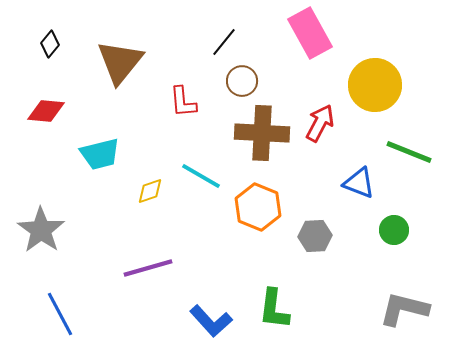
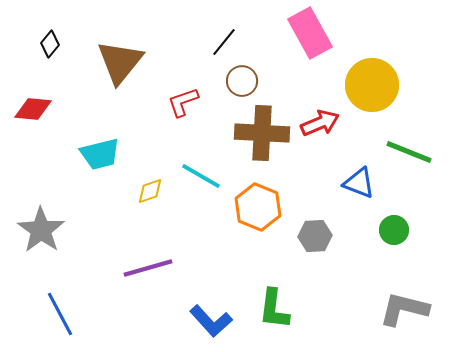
yellow circle: moved 3 px left
red L-shape: rotated 76 degrees clockwise
red diamond: moved 13 px left, 2 px up
red arrow: rotated 39 degrees clockwise
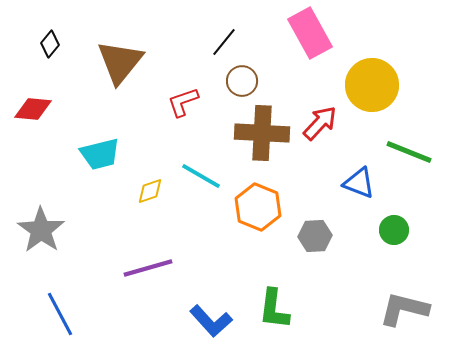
red arrow: rotated 24 degrees counterclockwise
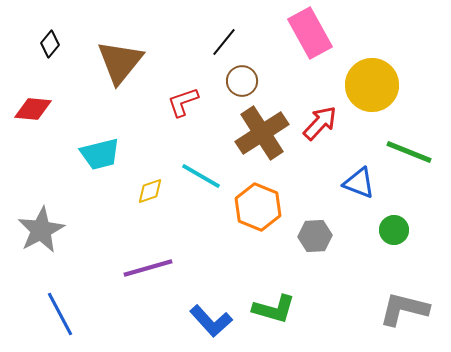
brown cross: rotated 36 degrees counterclockwise
gray star: rotated 9 degrees clockwise
green L-shape: rotated 81 degrees counterclockwise
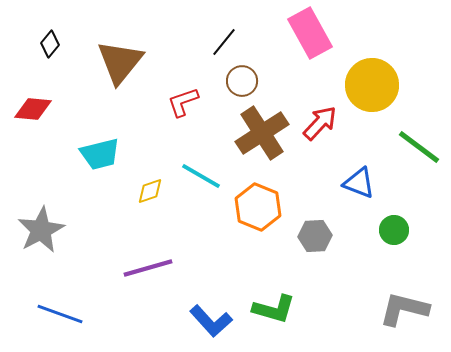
green line: moved 10 px right, 5 px up; rotated 15 degrees clockwise
blue line: rotated 42 degrees counterclockwise
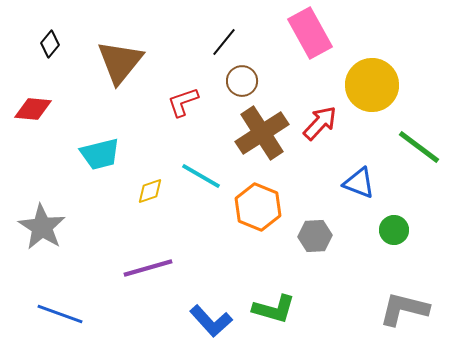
gray star: moved 1 px right, 3 px up; rotated 12 degrees counterclockwise
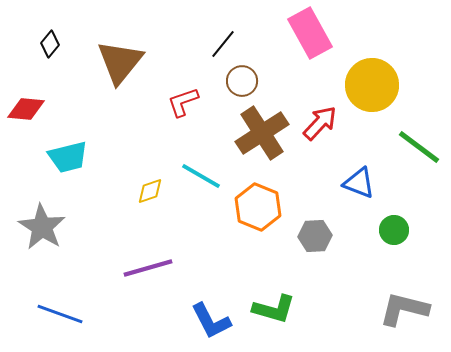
black line: moved 1 px left, 2 px down
red diamond: moved 7 px left
cyan trapezoid: moved 32 px left, 3 px down
blue L-shape: rotated 15 degrees clockwise
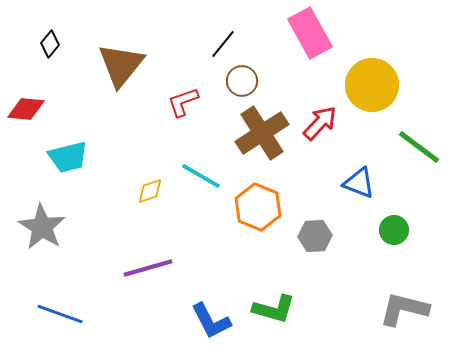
brown triangle: moved 1 px right, 3 px down
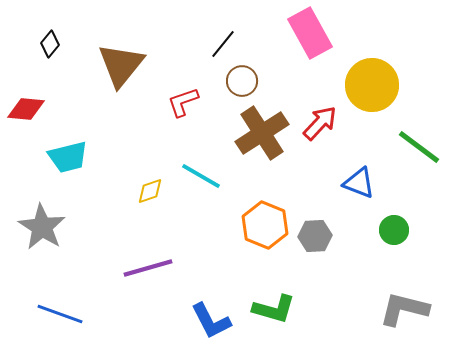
orange hexagon: moved 7 px right, 18 px down
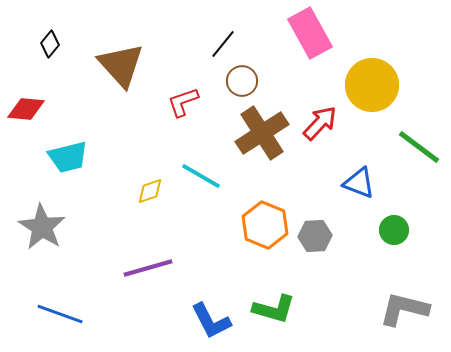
brown triangle: rotated 21 degrees counterclockwise
